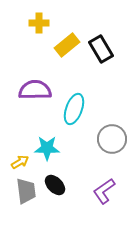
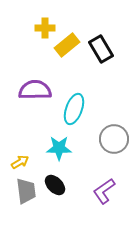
yellow cross: moved 6 px right, 5 px down
gray circle: moved 2 px right
cyan star: moved 12 px right
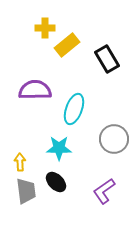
black rectangle: moved 6 px right, 10 px down
yellow arrow: rotated 60 degrees counterclockwise
black ellipse: moved 1 px right, 3 px up
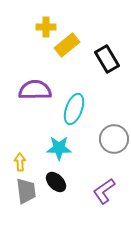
yellow cross: moved 1 px right, 1 px up
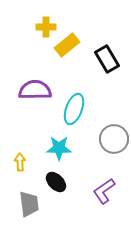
gray trapezoid: moved 3 px right, 13 px down
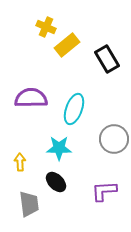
yellow cross: rotated 24 degrees clockwise
purple semicircle: moved 4 px left, 8 px down
purple L-shape: rotated 32 degrees clockwise
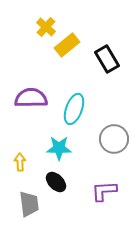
yellow cross: rotated 18 degrees clockwise
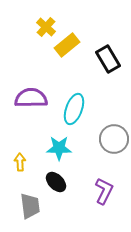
black rectangle: moved 1 px right
purple L-shape: rotated 120 degrees clockwise
gray trapezoid: moved 1 px right, 2 px down
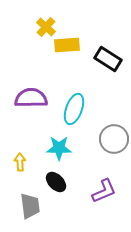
yellow rectangle: rotated 35 degrees clockwise
black rectangle: rotated 28 degrees counterclockwise
purple L-shape: rotated 40 degrees clockwise
